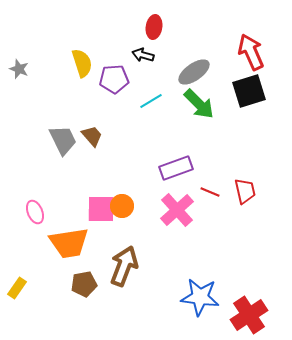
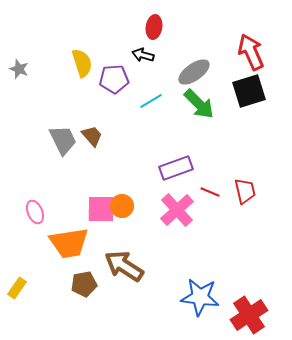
brown arrow: rotated 78 degrees counterclockwise
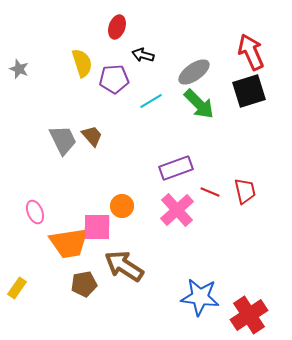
red ellipse: moved 37 px left; rotated 10 degrees clockwise
pink square: moved 4 px left, 18 px down
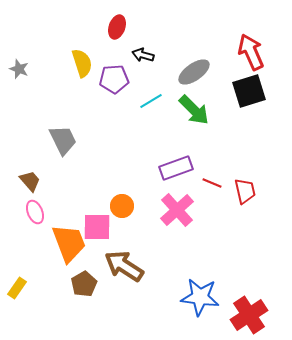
green arrow: moved 5 px left, 6 px down
brown trapezoid: moved 62 px left, 45 px down
red line: moved 2 px right, 9 px up
orange trapezoid: rotated 102 degrees counterclockwise
brown pentagon: rotated 20 degrees counterclockwise
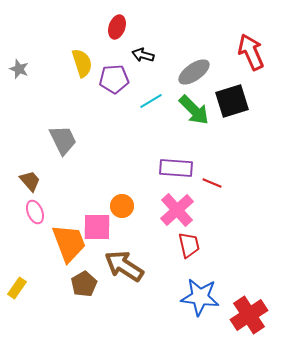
black square: moved 17 px left, 10 px down
purple rectangle: rotated 24 degrees clockwise
red trapezoid: moved 56 px left, 54 px down
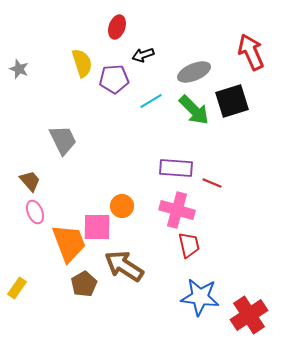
black arrow: rotated 35 degrees counterclockwise
gray ellipse: rotated 12 degrees clockwise
pink cross: rotated 32 degrees counterclockwise
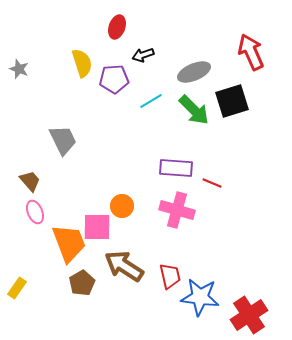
red trapezoid: moved 19 px left, 31 px down
brown pentagon: moved 2 px left, 1 px up
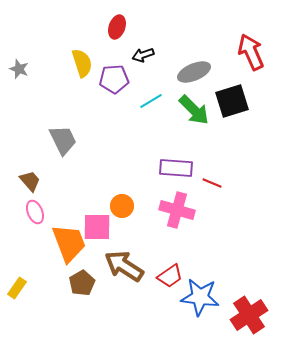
red trapezoid: rotated 68 degrees clockwise
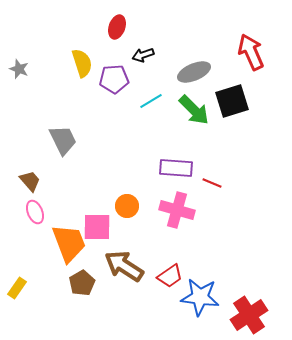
orange circle: moved 5 px right
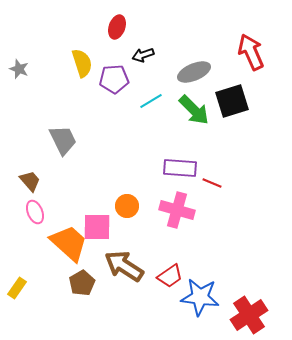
purple rectangle: moved 4 px right
orange trapezoid: rotated 27 degrees counterclockwise
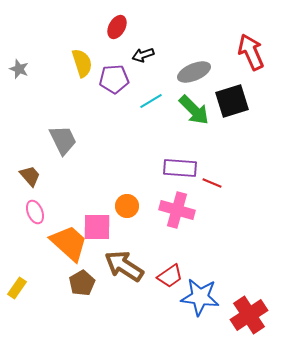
red ellipse: rotated 10 degrees clockwise
brown trapezoid: moved 5 px up
